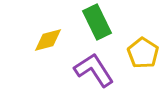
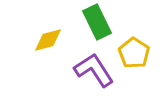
yellow pentagon: moved 9 px left
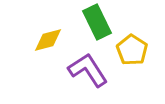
yellow pentagon: moved 2 px left, 3 px up
purple L-shape: moved 6 px left
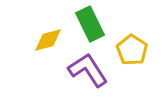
green rectangle: moved 7 px left, 2 px down
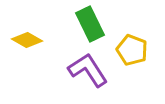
yellow diamond: moved 21 px left; rotated 44 degrees clockwise
yellow pentagon: rotated 12 degrees counterclockwise
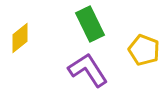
yellow diamond: moved 7 px left, 2 px up; rotated 68 degrees counterclockwise
yellow pentagon: moved 12 px right
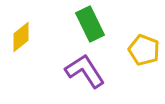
yellow diamond: moved 1 px right, 1 px up
purple L-shape: moved 3 px left, 1 px down
